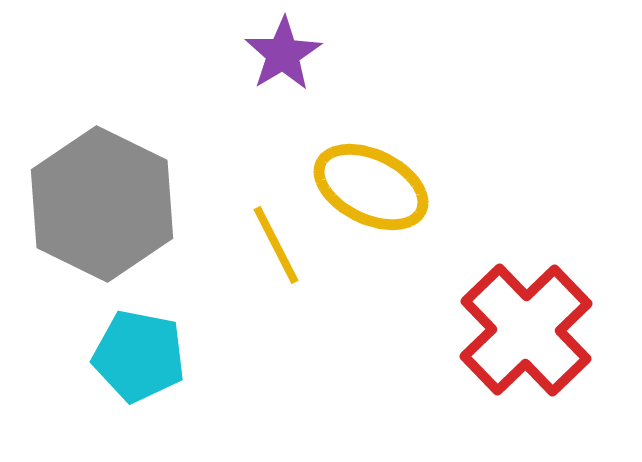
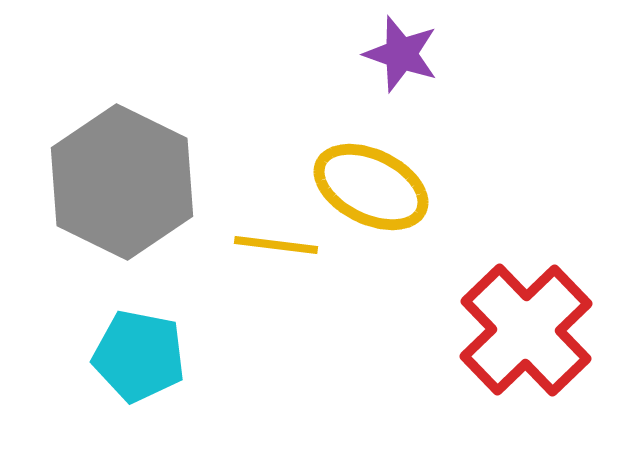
purple star: moved 118 px right; rotated 22 degrees counterclockwise
gray hexagon: moved 20 px right, 22 px up
yellow line: rotated 56 degrees counterclockwise
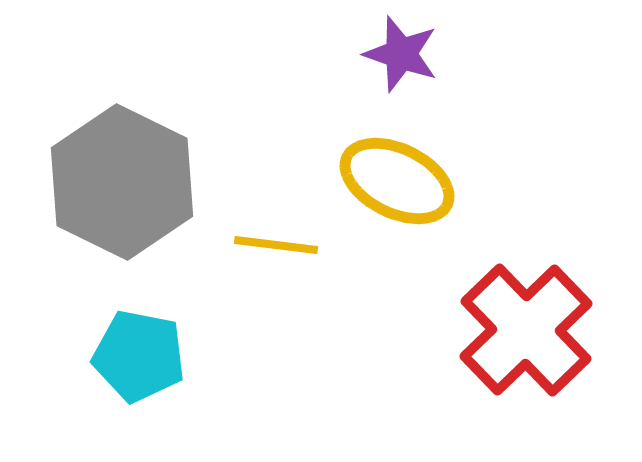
yellow ellipse: moved 26 px right, 6 px up
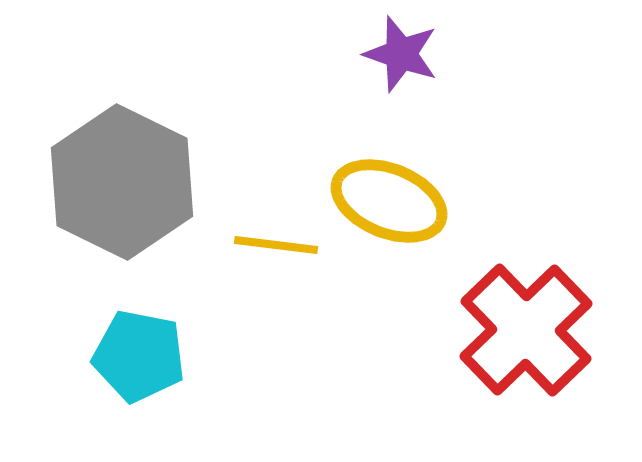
yellow ellipse: moved 8 px left, 20 px down; rotated 4 degrees counterclockwise
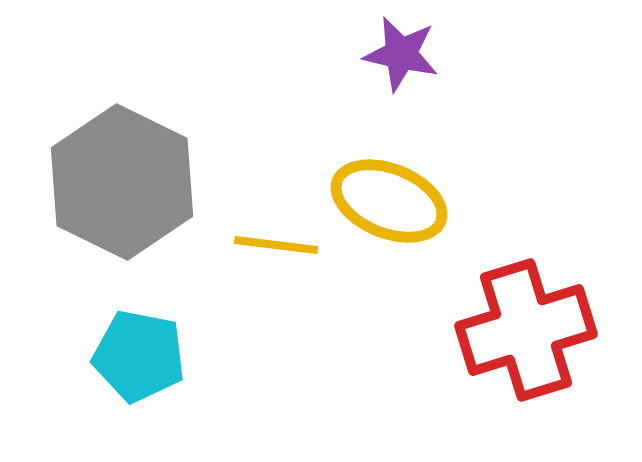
purple star: rotated 6 degrees counterclockwise
red cross: rotated 27 degrees clockwise
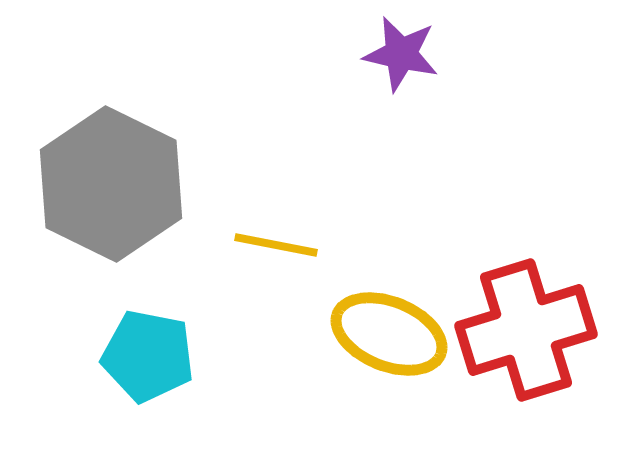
gray hexagon: moved 11 px left, 2 px down
yellow ellipse: moved 133 px down
yellow line: rotated 4 degrees clockwise
cyan pentagon: moved 9 px right
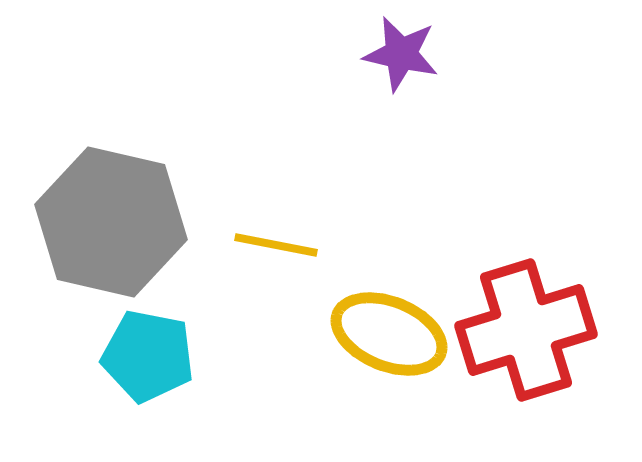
gray hexagon: moved 38 px down; rotated 13 degrees counterclockwise
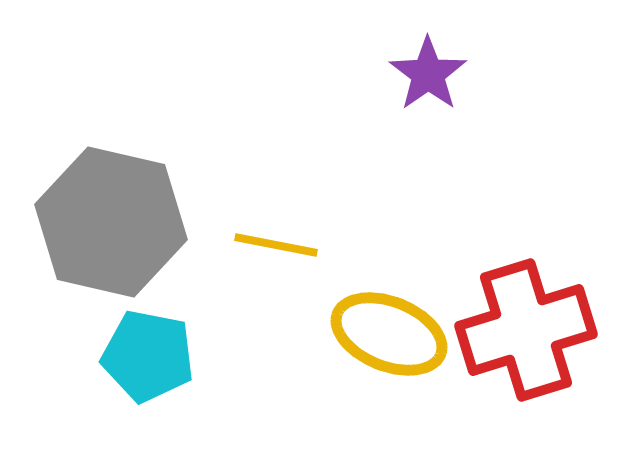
purple star: moved 27 px right, 20 px down; rotated 24 degrees clockwise
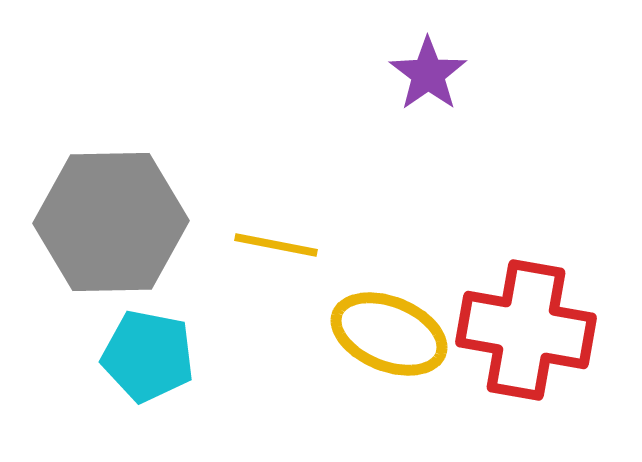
gray hexagon: rotated 14 degrees counterclockwise
red cross: rotated 27 degrees clockwise
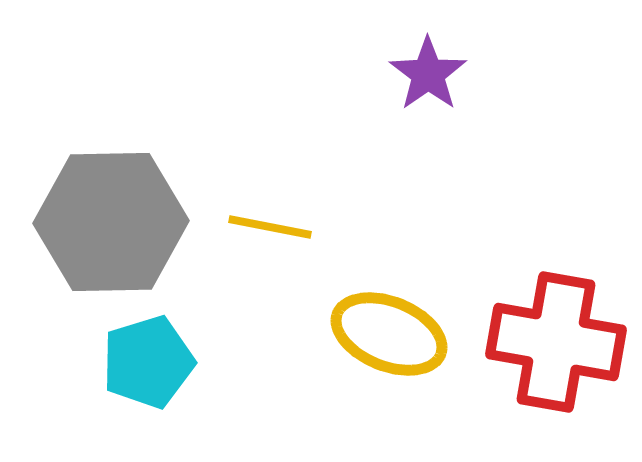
yellow line: moved 6 px left, 18 px up
red cross: moved 30 px right, 12 px down
cyan pentagon: moved 6 px down; rotated 28 degrees counterclockwise
